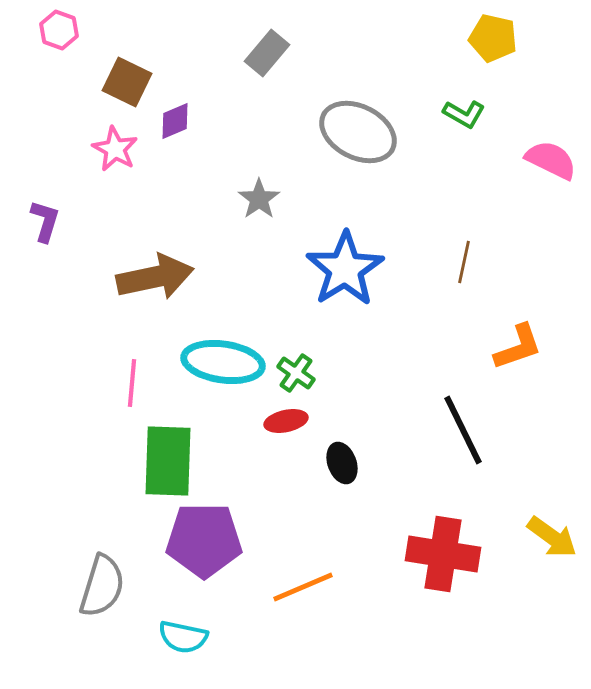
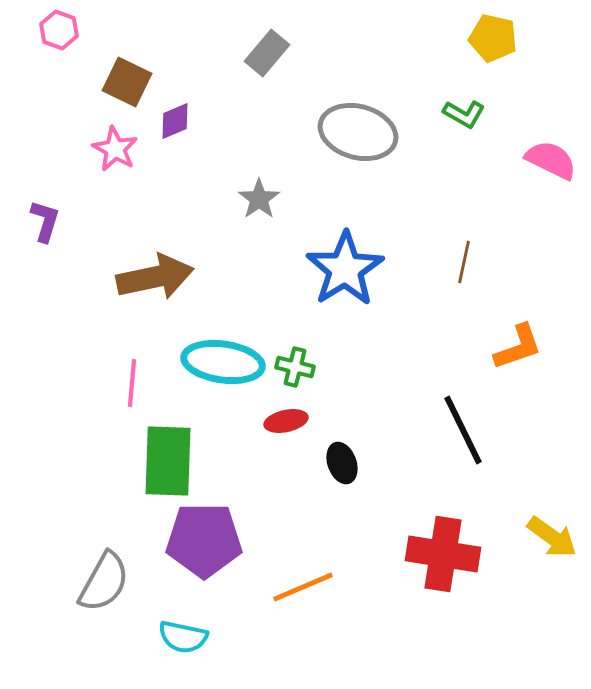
gray ellipse: rotated 12 degrees counterclockwise
green cross: moved 1 px left, 6 px up; rotated 21 degrees counterclockwise
gray semicircle: moved 2 px right, 4 px up; rotated 12 degrees clockwise
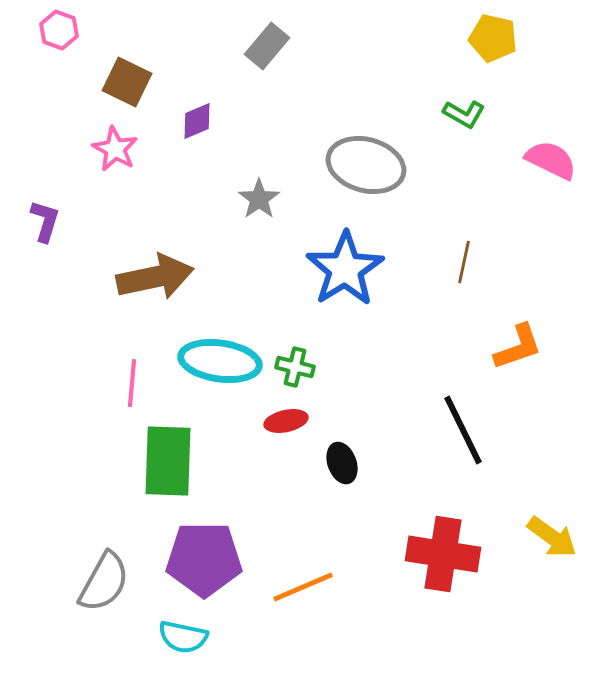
gray rectangle: moved 7 px up
purple diamond: moved 22 px right
gray ellipse: moved 8 px right, 33 px down
cyan ellipse: moved 3 px left, 1 px up
purple pentagon: moved 19 px down
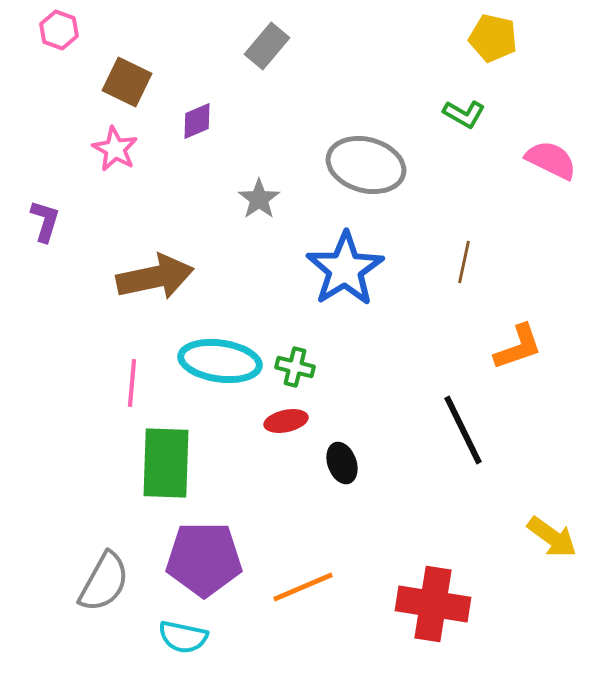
green rectangle: moved 2 px left, 2 px down
red cross: moved 10 px left, 50 px down
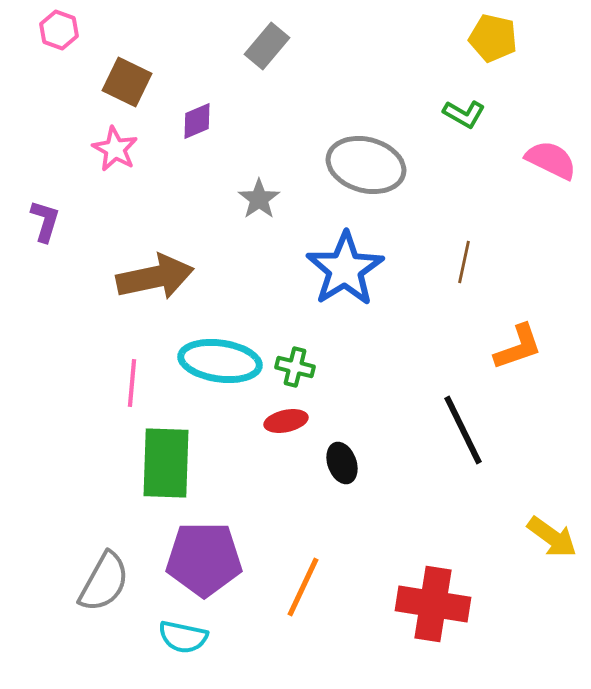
orange line: rotated 42 degrees counterclockwise
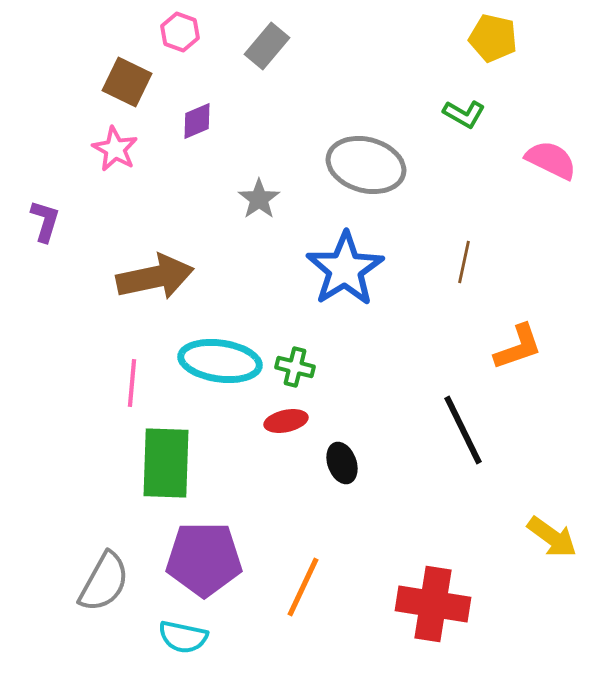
pink hexagon: moved 121 px right, 2 px down
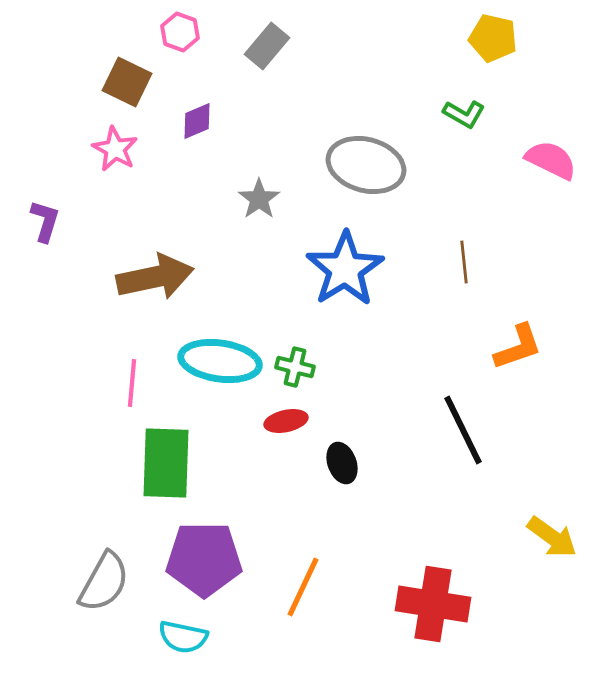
brown line: rotated 18 degrees counterclockwise
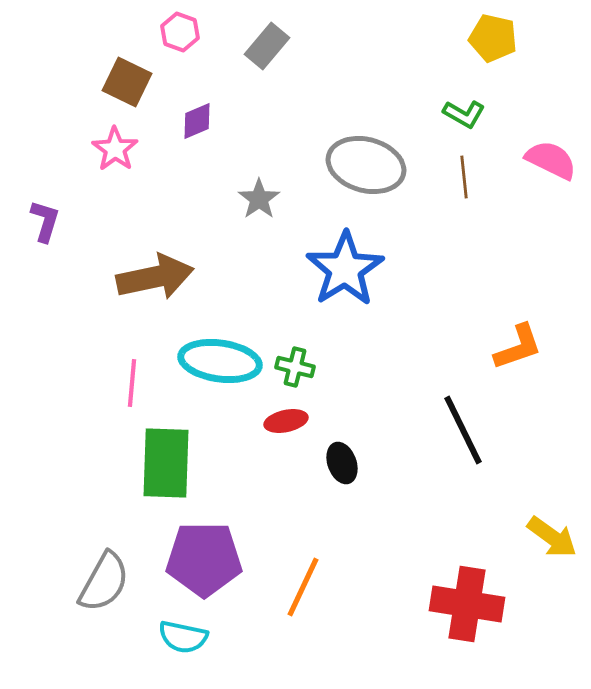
pink star: rotated 6 degrees clockwise
brown line: moved 85 px up
red cross: moved 34 px right
